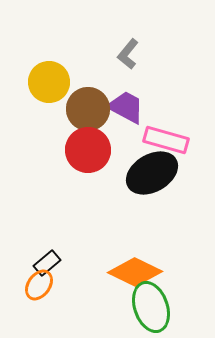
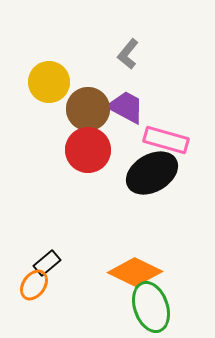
orange ellipse: moved 5 px left
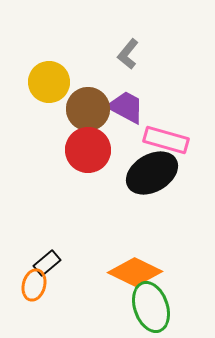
orange ellipse: rotated 20 degrees counterclockwise
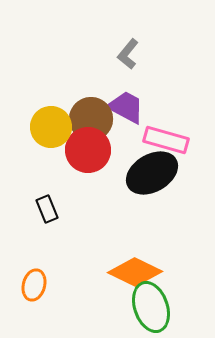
yellow circle: moved 2 px right, 45 px down
brown circle: moved 3 px right, 10 px down
black rectangle: moved 54 px up; rotated 72 degrees counterclockwise
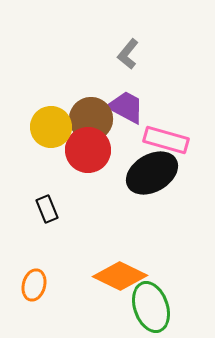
orange diamond: moved 15 px left, 4 px down
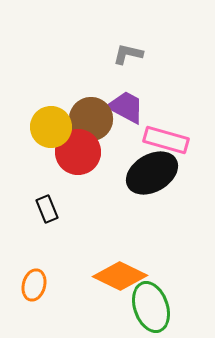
gray L-shape: rotated 64 degrees clockwise
red circle: moved 10 px left, 2 px down
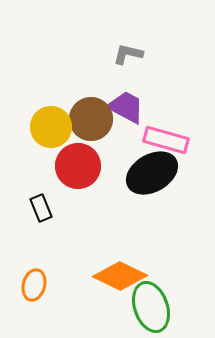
red circle: moved 14 px down
black rectangle: moved 6 px left, 1 px up
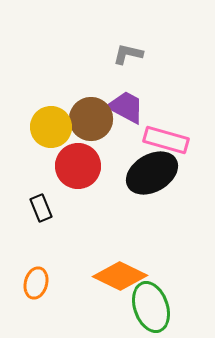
orange ellipse: moved 2 px right, 2 px up
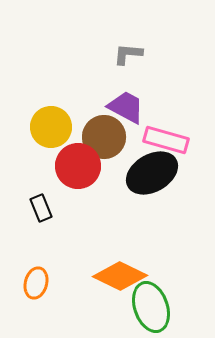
gray L-shape: rotated 8 degrees counterclockwise
brown circle: moved 13 px right, 18 px down
